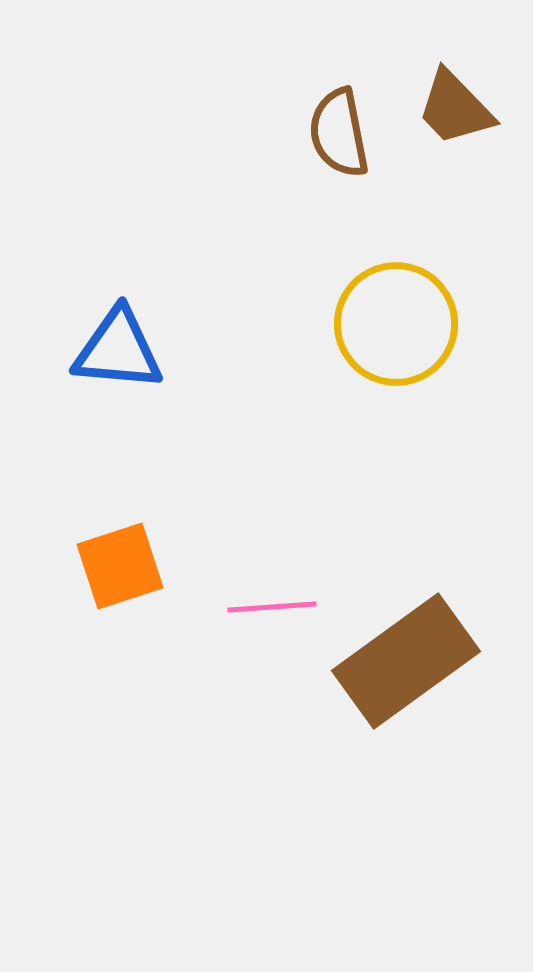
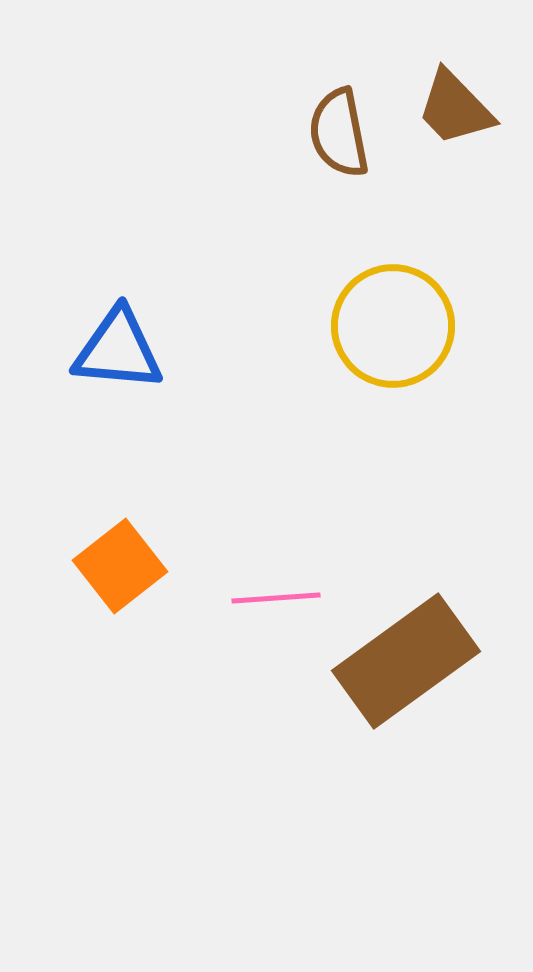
yellow circle: moved 3 px left, 2 px down
orange square: rotated 20 degrees counterclockwise
pink line: moved 4 px right, 9 px up
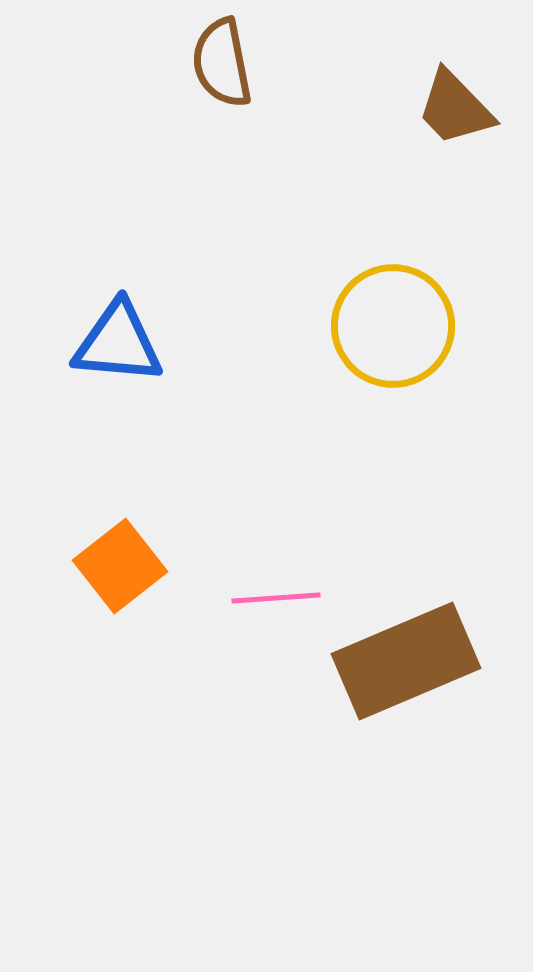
brown semicircle: moved 117 px left, 70 px up
blue triangle: moved 7 px up
brown rectangle: rotated 13 degrees clockwise
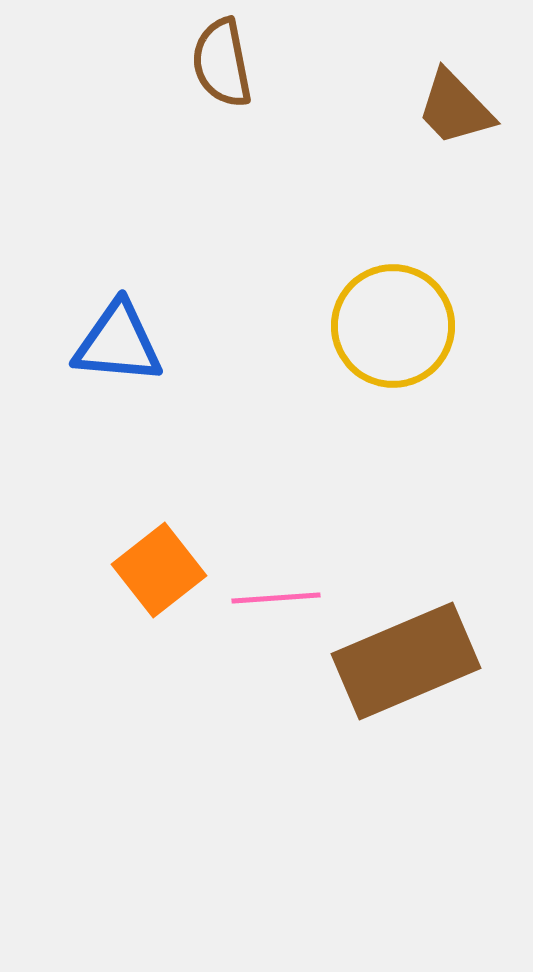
orange square: moved 39 px right, 4 px down
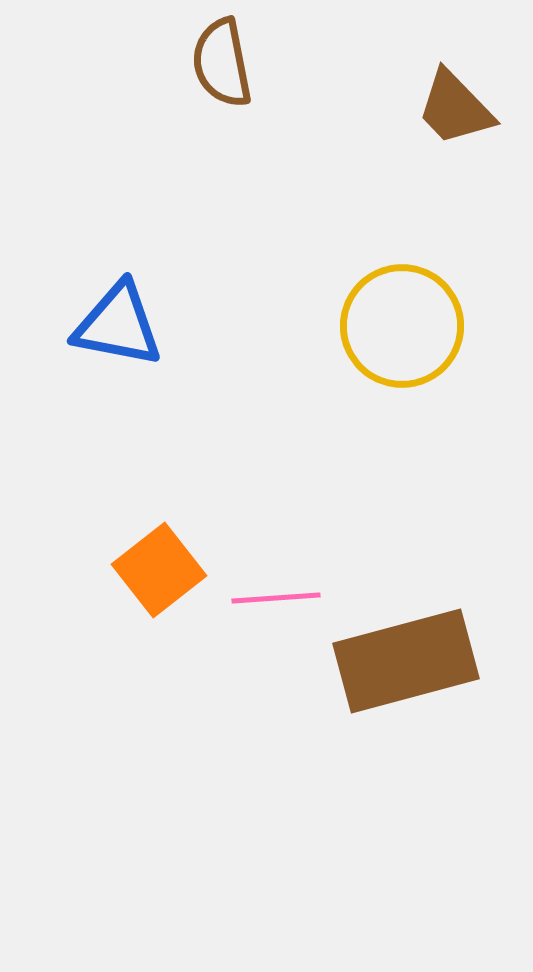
yellow circle: moved 9 px right
blue triangle: moved 18 px up; rotated 6 degrees clockwise
brown rectangle: rotated 8 degrees clockwise
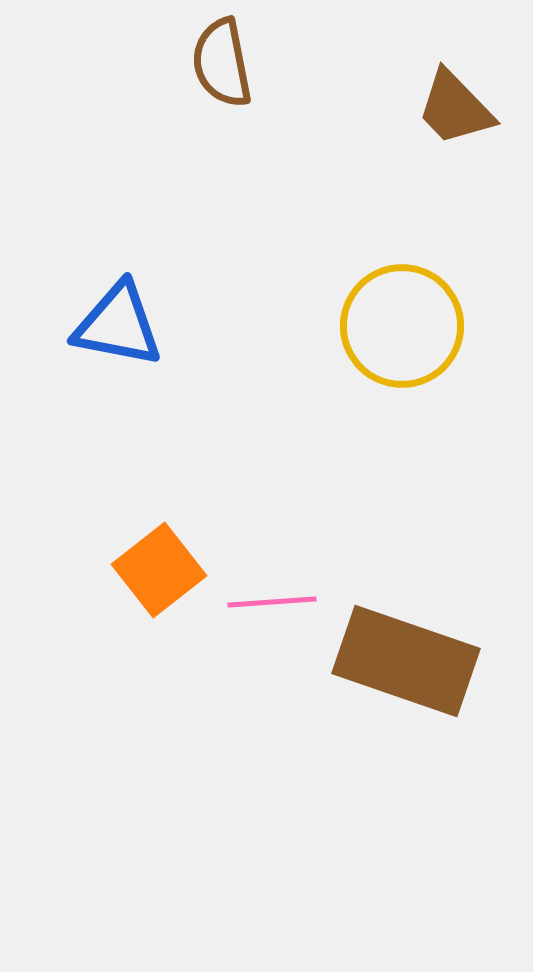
pink line: moved 4 px left, 4 px down
brown rectangle: rotated 34 degrees clockwise
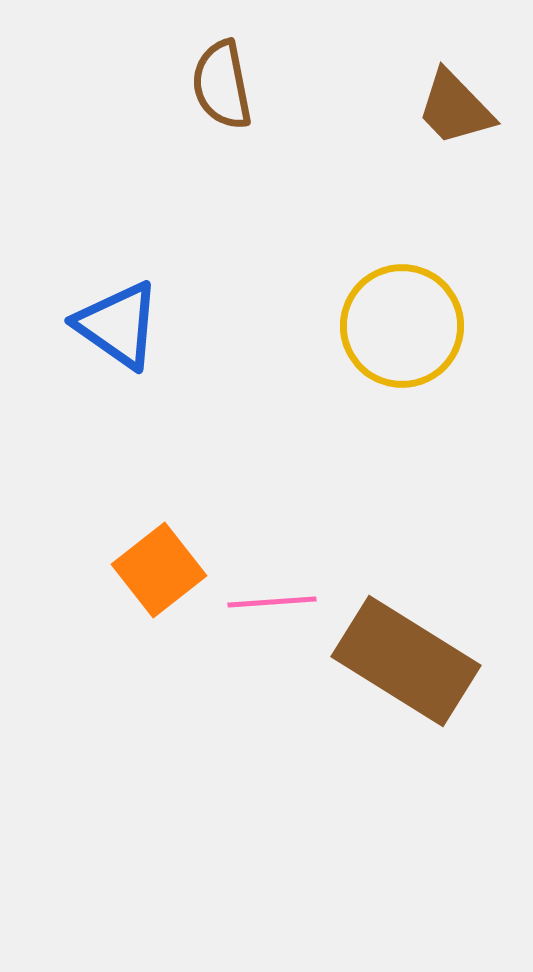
brown semicircle: moved 22 px down
blue triangle: rotated 24 degrees clockwise
brown rectangle: rotated 13 degrees clockwise
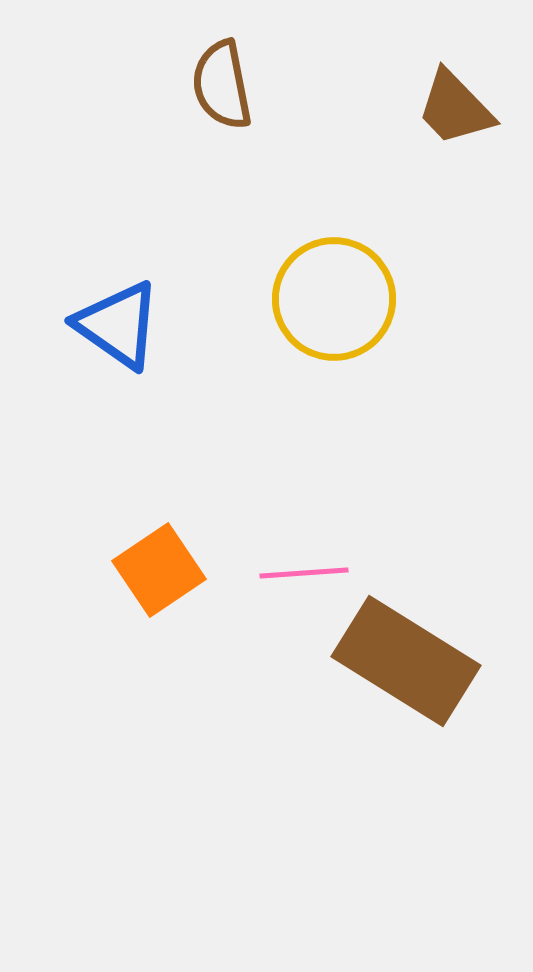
yellow circle: moved 68 px left, 27 px up
orange square: rotated 4 degrees clockwise
pink line: moved 32 px right, 29 px up
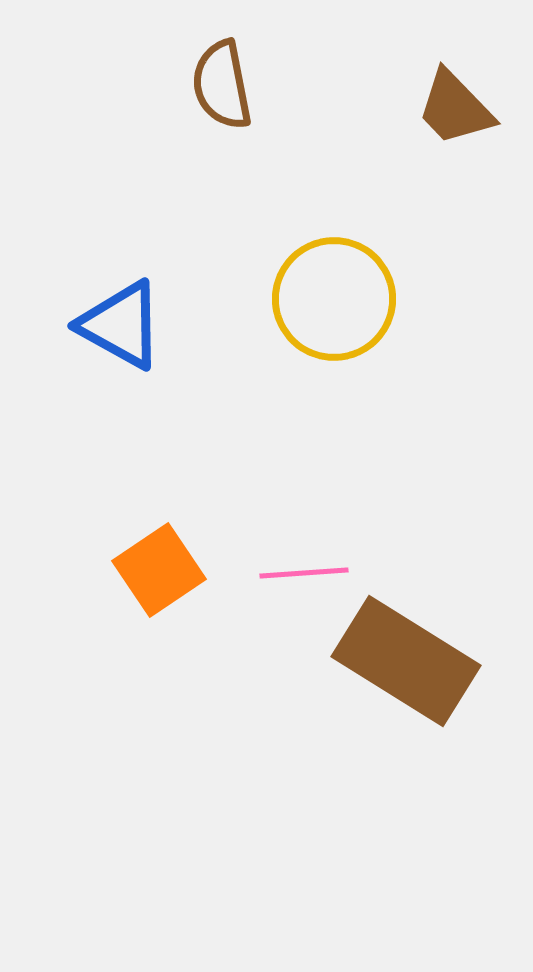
blue triangle: moved 3 px right; rotated 6 degrees counterclockwise
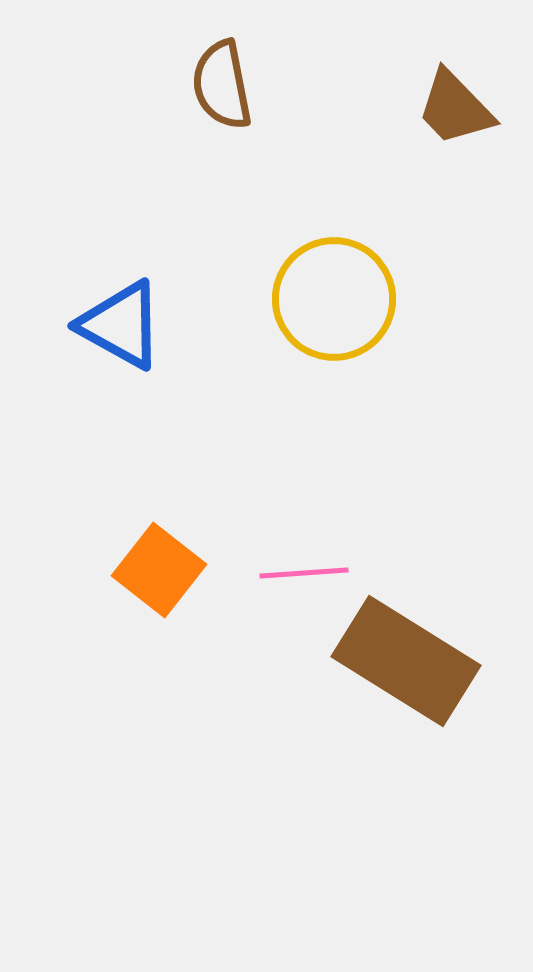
orange square: rotated 18 degrees counterclockwise
